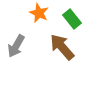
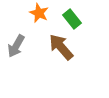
brown arrow: moved 1 px left
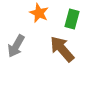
green rectangle: rotated 54 degrees clockwise
brown arrow: moved 1 px right, 2 px down
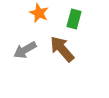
green rectangle: moved 2 px right
gray arrow: moved 9 px right, 4 px down; rotated 30 degrees clockwise
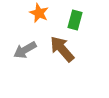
green rectangle: moved 1 px right, 1 px down
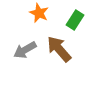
green rectangle: rotated 18 degrees clockwise
brown arrow: moved 3 px left
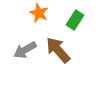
brown arrow: moved 1 px left, 1 px down
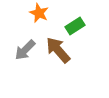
green rectangle: moved 6 px down; rotated 24 degrees clockwise
gray arrow: rotated 15 degrees counterclockwise
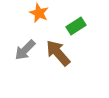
green rectangle: moved 1 px right
brown arrow: moved 3 px down
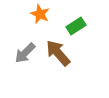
orange star: moved 1 px right, 1 px down
gray arrow: moved 3 px down
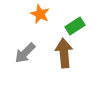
green rectangle: moved 1 px left
brown arrow: moved 6 px right; rotated 36 degrees clockwise
